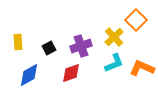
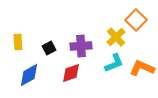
yellow cross: moved 2 px right
purple cross: rotated 15 degrees clockwise
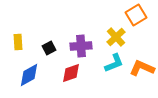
orange square: moved 5 px up; rotated 15 degrees clockwise
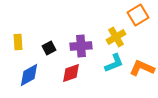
orange square: moved 2 px right
yellow cross: rotated 12 degrees clockwise
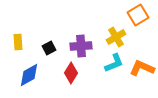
red diamond: rotated 40 degrees counterclockwise
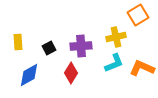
yellow cross: rotated 18 degrees clockwise
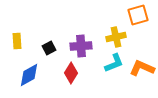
orange square: rotated 15 degrees clockwise
yellow rectangle: moved 1 px left, 1 px up
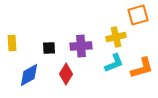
yellow rectangle: moved 5 px left, 2 px down
black square: rotated 24 degrees clockwise
orange L-shape: rotated 140 degrees clockwise
red diamond: moved 5 px left, 1 px down
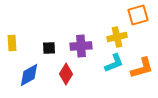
yellow cross: moved 1 px right
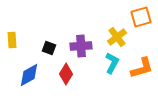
orange square: moved 3 px right, 2 px down
yellow cross: rotated 24 degrees counterclockwise
yellow rectangle: moved 3 px up
black square: rotated 24 degrees clockwise
cyan L-shape: moved 2 px left; rotated 40 degrees counterclockwise
